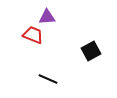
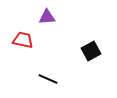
red trapezoid: moved 10 px left, 5 px down; rotated 10 degrees counterclockwise
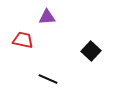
black square: rotated 18 degrees counterclockwise
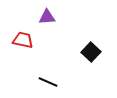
black square: moved 1 px down
black line: moved 3 px down
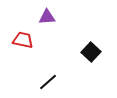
black line: rotated 66 degrees counterclockwise
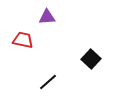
black square: moved 7 px down
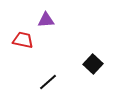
purple triangle: moved 1 px left, 3 px down
black square: moved 2 px right, 5 px down
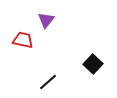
purple triangle: rotated 48 degrees counterclockwise
